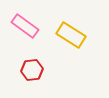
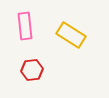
pink rectangle: rotated 48 degrees clockwise
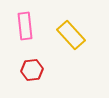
yellow rectangle: rotated 16 degrees clockwise
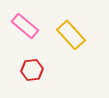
pink rectangle: rotated 44 degrees counterclockwise
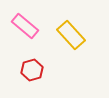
red hexagon: rotated 10 degrees counterclockwise
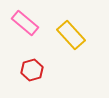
pink rectangle: moved 3 px up
